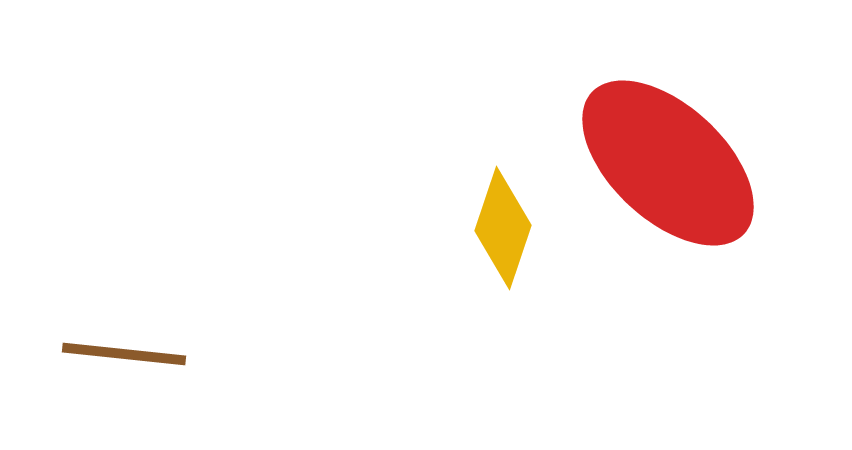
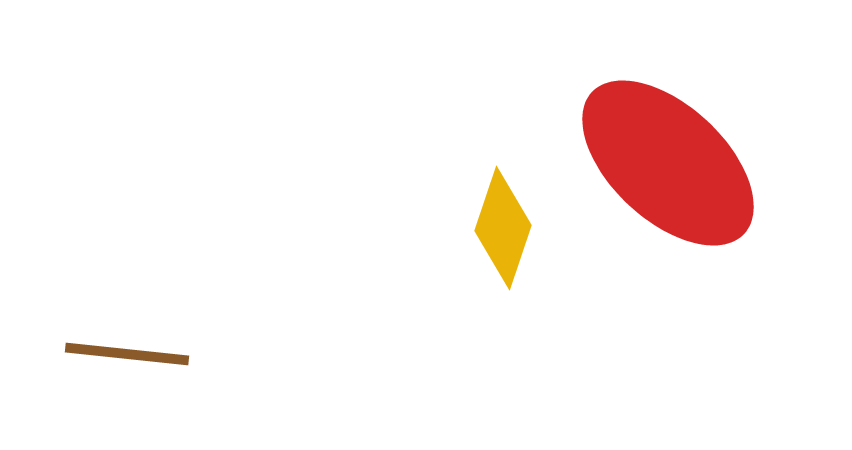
brown line: moved 3 px right
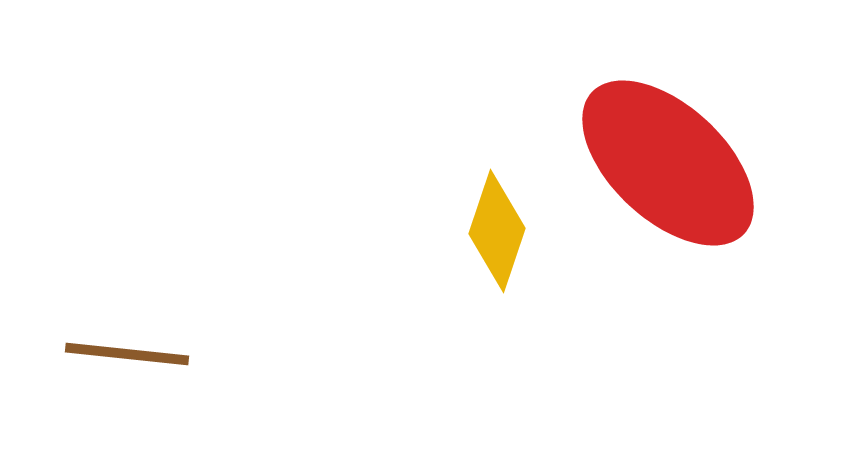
yellow diamond: moved 6 px left, 3 px down
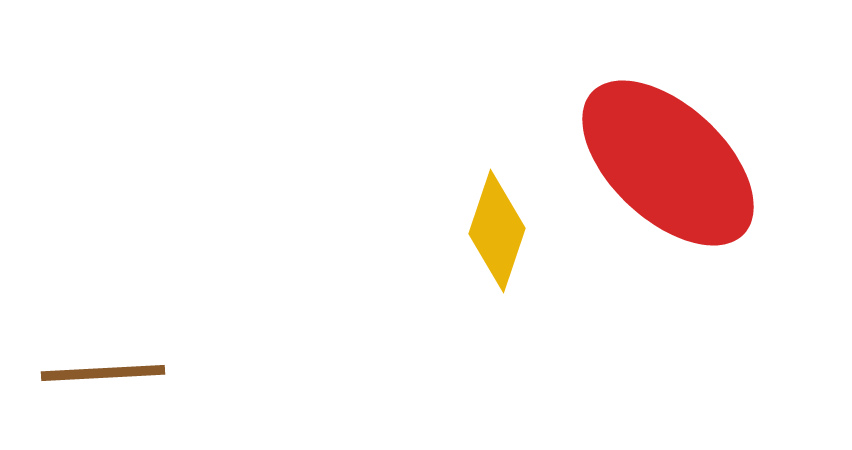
brown line: moved 24 px left, 19 px down; rotated 9 degrees counterclockwise
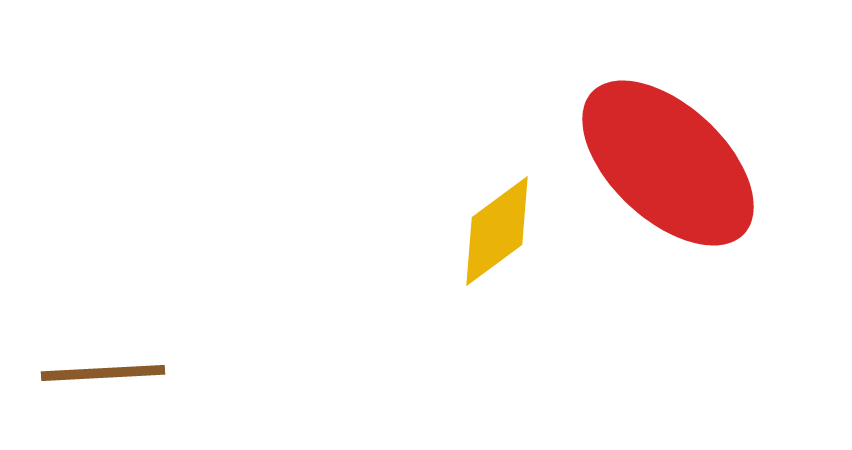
yellow diamond: rotated 35 degrees clockwise
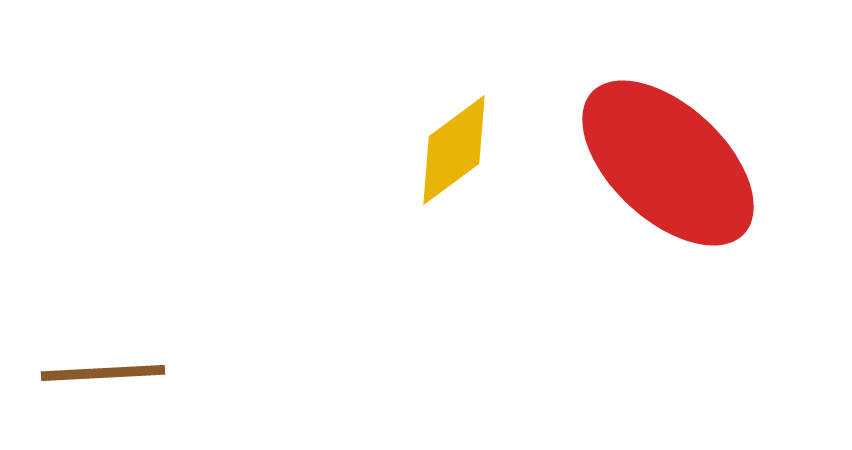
yellow diamond: moved 43 px left, 81 px up
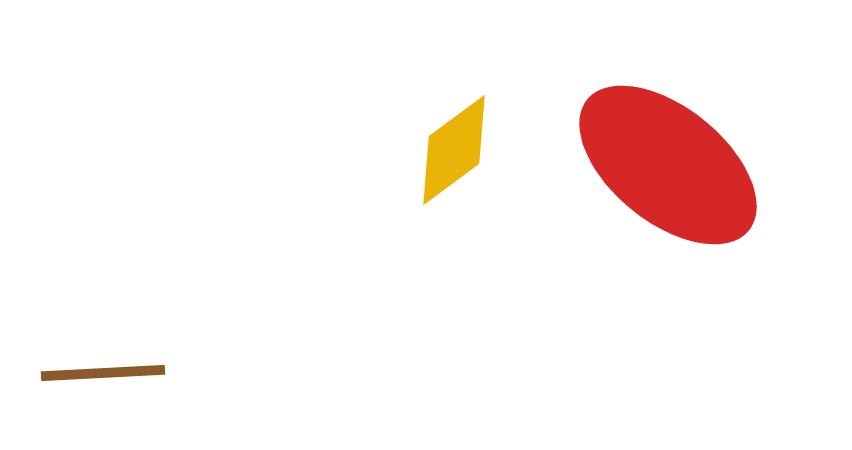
red ellipse: moved 2 px down; rotated 4 degrees counterclockwise
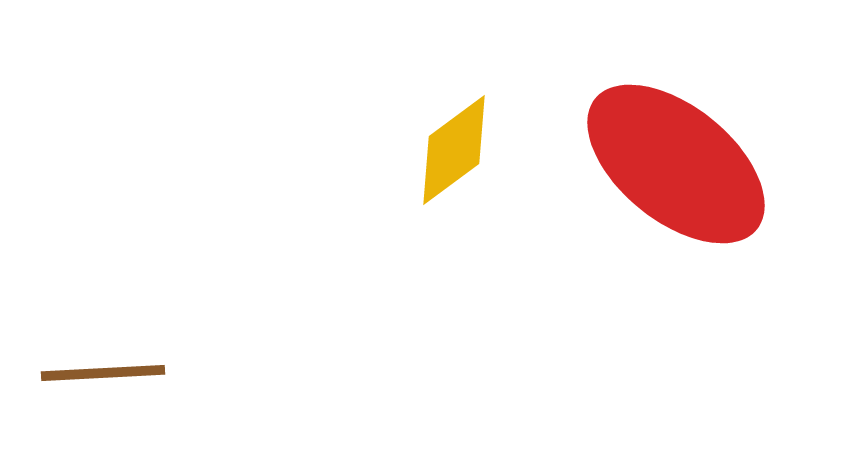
red ellipse: moved 8 px right, 1 px up
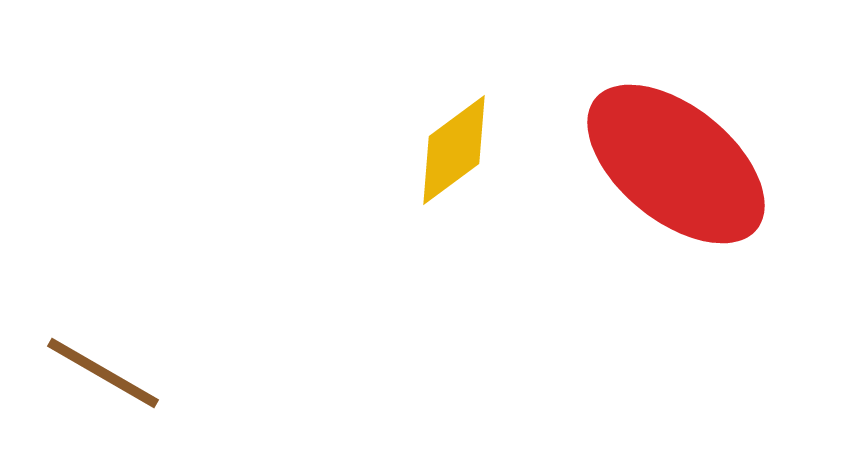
brown line: rotated 33 degrees clockwise
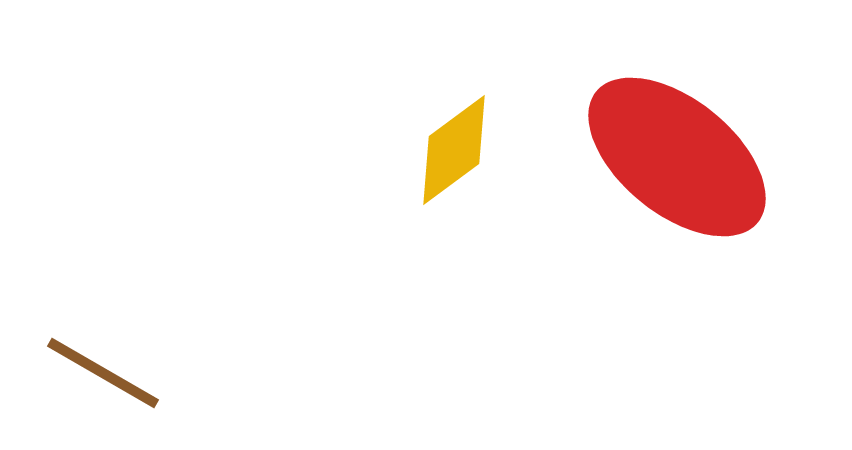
red ellipse: moved 1 px right, 7 px up
